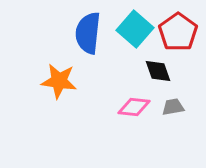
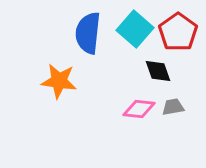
pink diamond: moved 5 px right, 2 px down
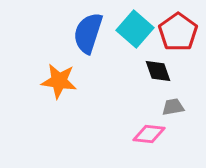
blue semicircle: rotated 12 degrees clockwise
pink diamond: moved 10 px right, 25 px down
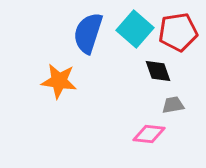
red pentagon: rotated 27 degrees clockwise
gray trapezoid: moved 2 px up
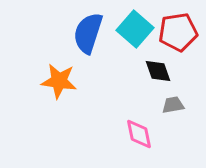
pink diamond: moved 10 px left; rotated 72 degrees clockwise
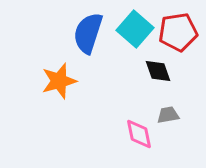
orange star: rotated 24 degrees counterclockwise
gray trapezoid: moved 5 px left, 10 px down
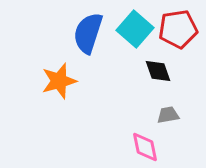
red pentagon: moved 3 px up
pink diamond: moved 6 px right, 13 px down
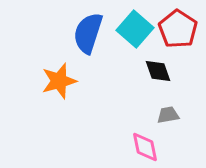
red pentagon: rotated 30 degrees counterclockwise
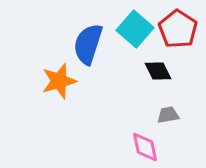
blue semicircle: moved 11 px down
black diamond: rotated 8 degrees counterclockwise
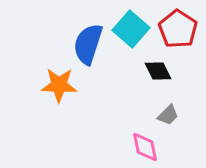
cyan square: moved 4 px left
orange star: moved 4 px down; rotated 18 degrees clockwise
gray trapezoid: rotated 145 degrees clockwise
